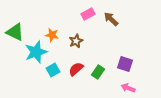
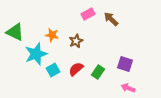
cyan star: moved 2 px down
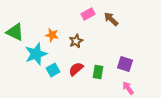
green rectangle: rotated 24 degrees counterclockwise
pink arrow: rotated 32 degrees clockwise
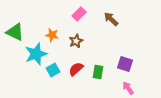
pink rectangle: moved 9 px left; rotated 16 degrees counterclockwise
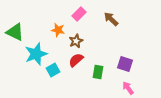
orange star: moved 6 px right, 5 px up
red semicircle: moved 9 px up
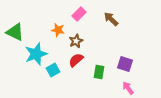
green rectangle: moved 1 px right
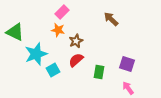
pink rectangle: moved 17 px left, 2 px up
purple square: moved 2 px right
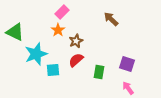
orange star: rotated 24 degrees clockwise
cyan square: rotated 24 degrees clockwise
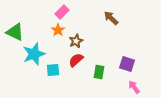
brown arrow: moved 1 px up
cyan star: moved 2 px left
pink arrow: moved 6 px right, 1 px up
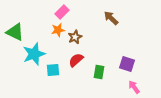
orange star: rotated 24 degrees clockwise
brown star: moved 1 px left, 4 px up
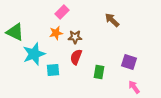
brown arrow: moved 1 px right, 2 px down
orange star: moved 2 px left, 3 px down
brown star: rotated 24 degrees clockwise
red semicircle: moved 3 px up; rotated 28 degrees counterclockwise
purple square: moved 2 px right, 2 px up
